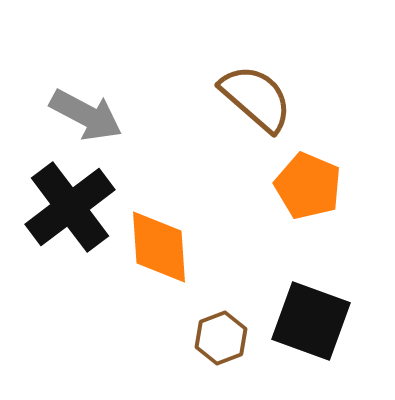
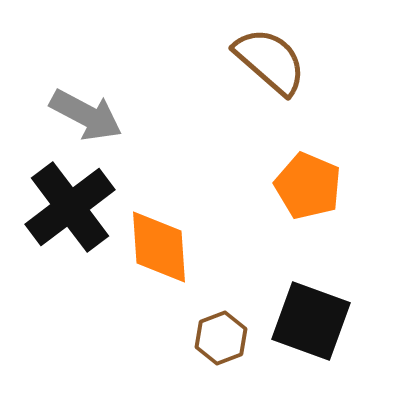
brown semicircle: moved 14 px right, 37 px up
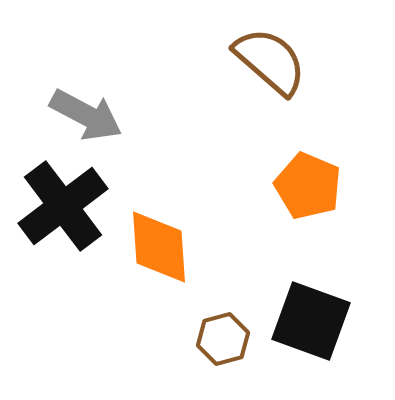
black cross: moved 7 px left, 1 px up
brown hexagon: moved 2 px right, 1 px down; rotated 6 degrees clockwise
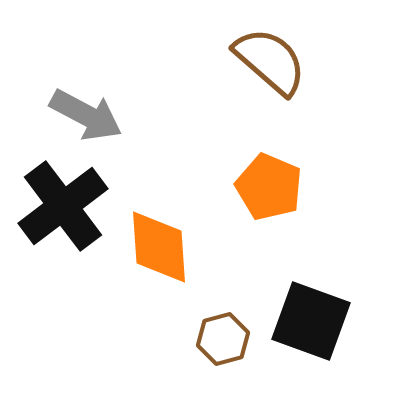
orange pentagon: moved 39 px left, 1 px down
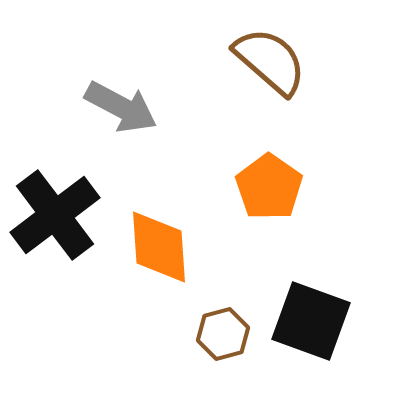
gray arrow: moved 35 px right, 8 px up
orange pentagon: rotated 12 degrees clockwise
black cross: moved 8 px left, 9 px down
brown hexagon: moved 5 px up
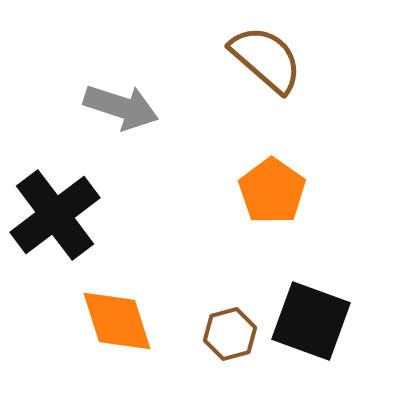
brown semicircle: moved 4 px left, 2 px up
gray arrow: rotated 10 degrees counterclockwise
orange pentagon: moved 3 px right, 4 px down
orange diamond: moved 42 px left, 74 px down; rotated 14 degrees counterclockwise
brown hexagon: moved 7 px right
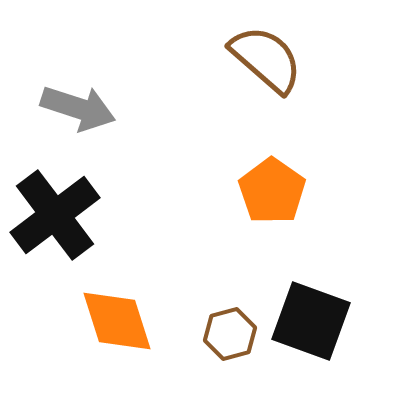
gray arrow: moved 43 px left, 1 px down
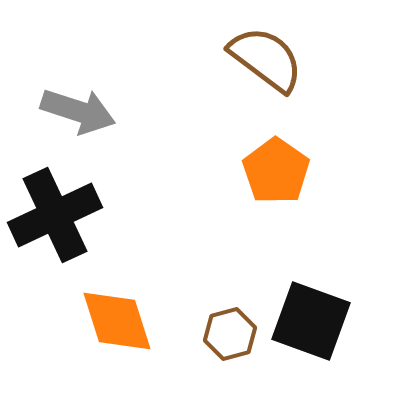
brown semicircle: rotated 4 degrees counterclockwise
gray arrow: moved 3 px down
orange pentagon: moved 4 px right, 20 px up
black cross: rotated 12 degrees clockwise
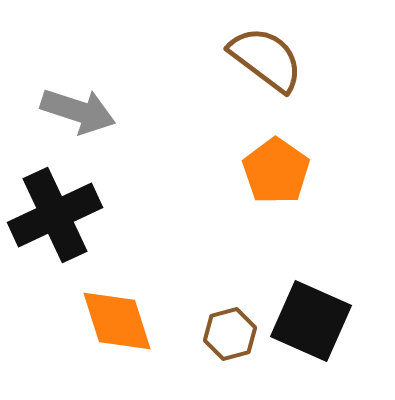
black square: rotated 4 degrees clockwise
